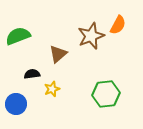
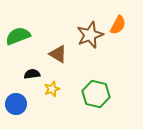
brown star: moved 1 px left, 1 px up
brown triangle: rotated 48 degrees counterclockwise
green hexagon: moved 10 px left; rotated 20 degrees clockwise
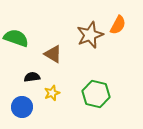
green semicircle: moved 2 px left, 2 px down; rotated 40 degrees clockwise
brown triangle: moved 5 px left
black semicircle: moved 3 px down
yellow star: moved 4 px down
blue circle: moved 6 px right, 3 px down
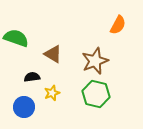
brown star: moved 5 px right, 26 px down
blue circle: moved 2 px right
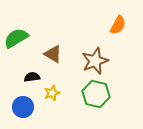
green semicircle: rotated 50 degrees counterclockwise
blue circle: moved 1 px left
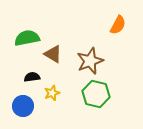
green semicircle: moved 11 px right; rotated 20 degrees clockwise
brown star: moved 5 px left
blue circle: moved 1 px up
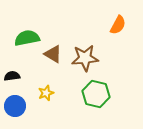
brown star: moved 5 px left, 3 px up; rotated 16 degrees clockwise
black semicircle: moved 20 px left, 1 px up
yellow star: moved 6 px left
blue circle: moved 8 px left
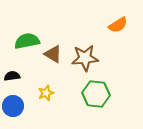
orange semicircle: rotated 30 degrees clockwise
green semicircle: moved 3 px down
green hexagon: rotated 8 degrees counterclockwise
blue circle: moved 2 px left
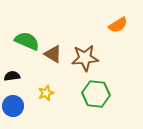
green semicircle: rotated 35 degrees clockwise
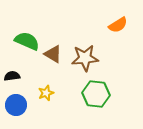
blue circle: moved 3 px right, 1 px up
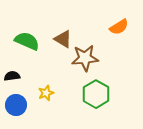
orange semicircle: moved 1 px right, 2 px down
brown triangle: moved 10 px right, 15 px up
green hexagon: rotated 24 degrees clockwise
